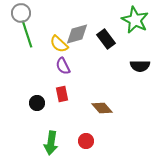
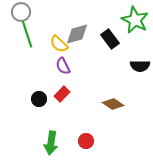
gray circle: moved 1 px up
black rectangle: moved 4 px right
red rectangle: rotated 56 degrees clockwise
black circle: moved 2 px right, 4 px up
brown diamond: moved 11 px right, 4 px up; rotated 15 degrees counterclockwise
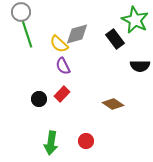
black rectangle: moved 5 px right
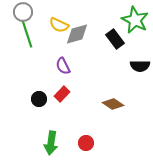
gray circle: moved 2 px right
yellow semicircle: moved 19 px up; rotated 18 degrees counterclockwise
red circle: moved 2 px down
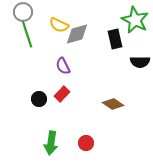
black rectangle: rotated 24 degrees clockwise
black semicircle: moved 4 px up
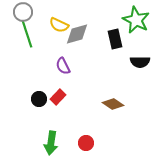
green star: moved 1 px right
red rectangle: moved 4 px left, 3 px down
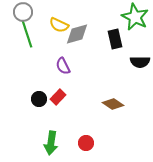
green star: moved 1 px left, 3 px up
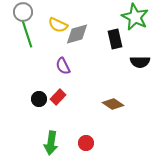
yellow semicircle: moved 1 px left
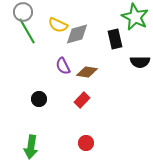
green line: moved 3 px up; rotated 12 degrees counterclockwise
red rectangle: moved 24 px right, 3 px down
brown diamond: moved 26 px left, 32 px up; rotated 25 degrees counterclockwise
green arrow: moved 20 px left, 4 px down
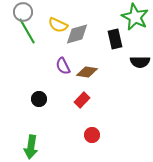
red circle: moved 6 px right, 8 px up
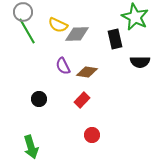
gray diamond: rotated 15 degrees clockwise
green arrow: rotated 25 degrees counterclockwise
